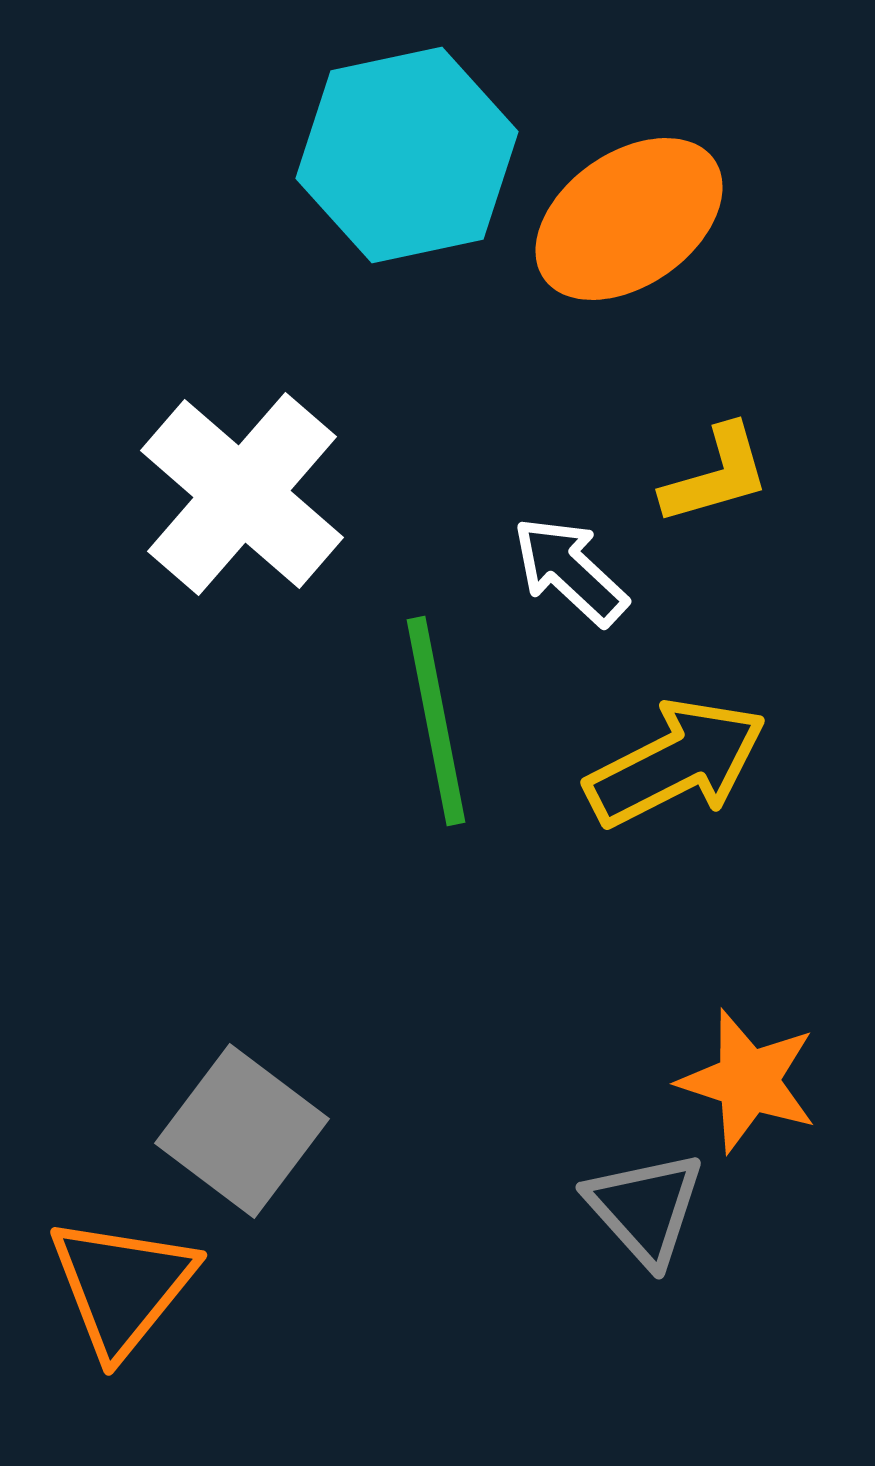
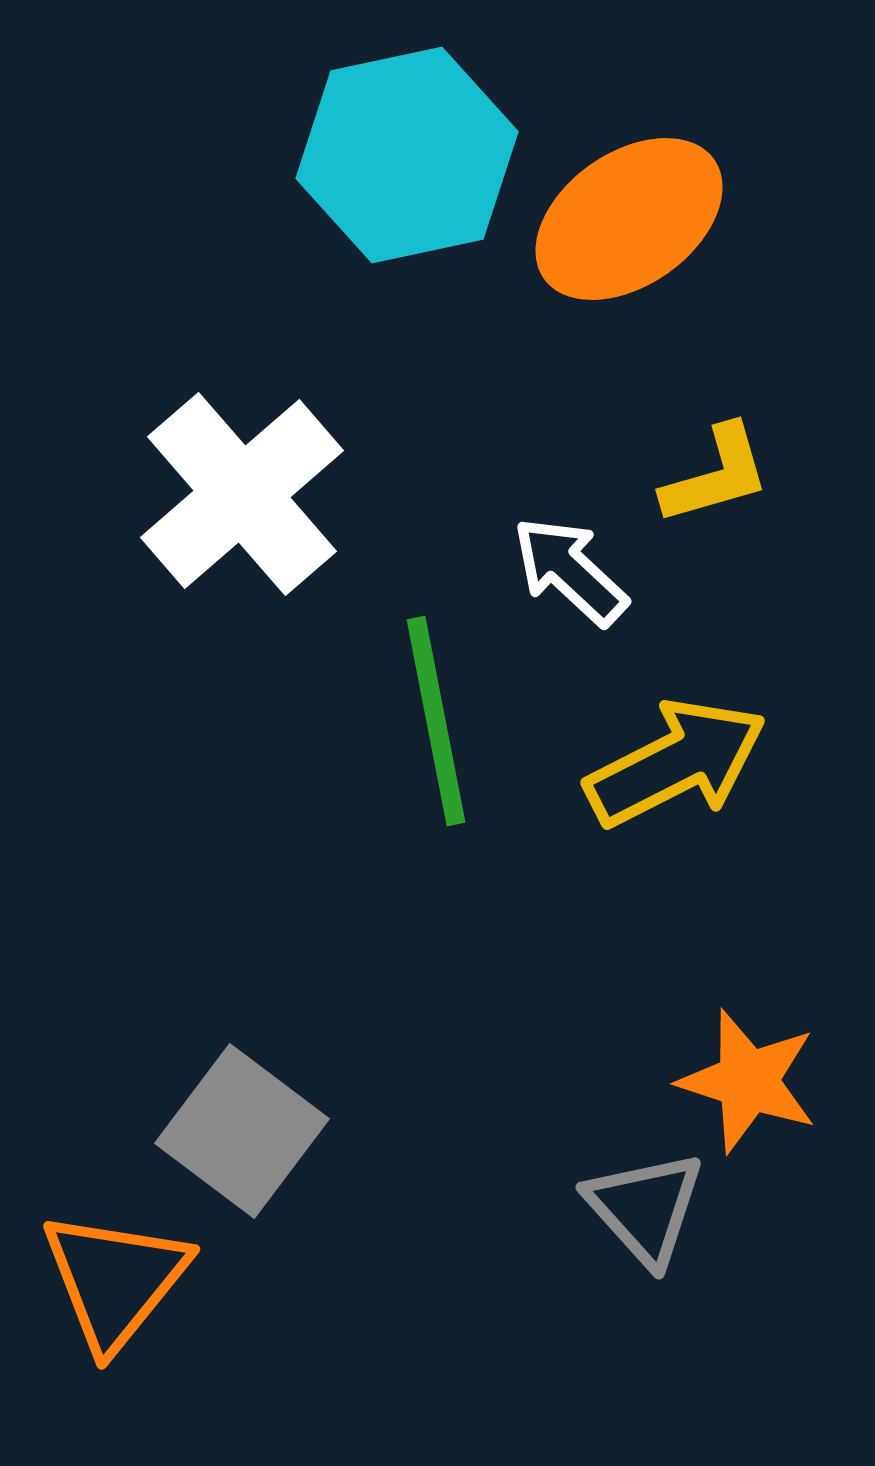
white cross: rotated 8 degrees clockwise
orange triangle: moved 7 px left, 6 px up
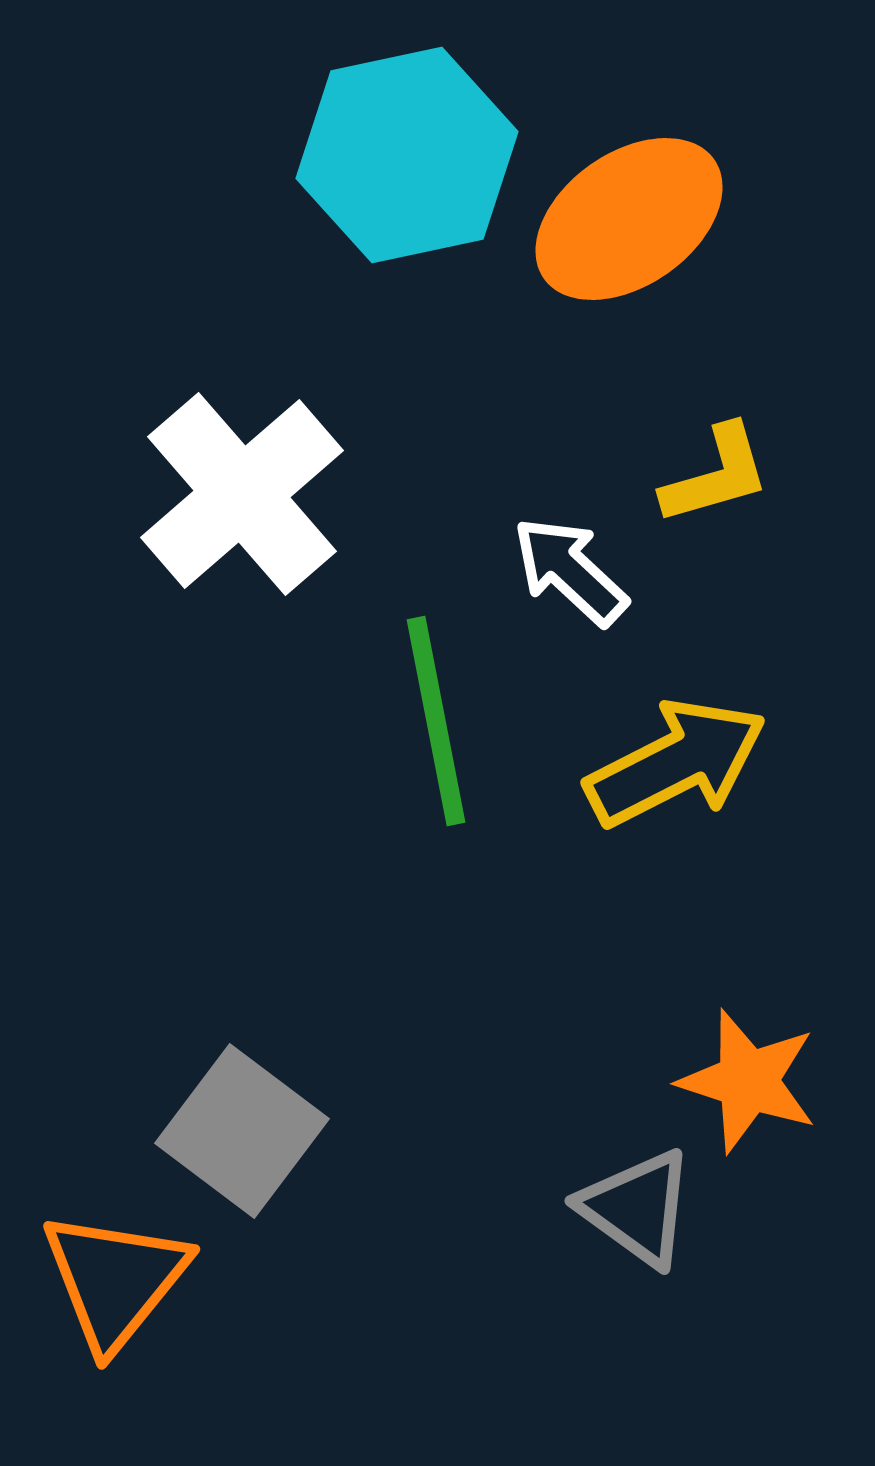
gray triangle: moved 8 px left; rotated 12 degrees counterclockwise
